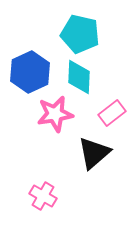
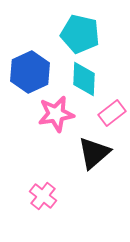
cyan diamond: moved 5 px right, 2 px down
pink star: moved 1 px right
pink cross: rotated 8 degrees clockwise
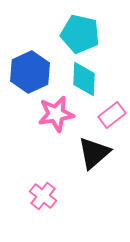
pink rectangle: moved 2 px down
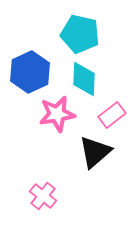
pink star: moved 1 px right
black triangle: moved 1 px right, 1 px up
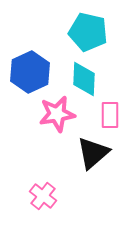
cyan pentagon: moved 8 px right, 2 px up
pink rectangle: moved 2 px left; rotated 52 degrees counterclockwise
black triangle: moved 2 px left, 1 px down
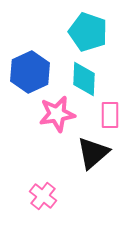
cyan pentagon: rotated 6 degrees clockwise
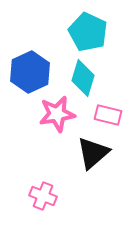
cyan pentagon: rotated 6 degrees clockwise
cyan diamond: moved 1 px left, 1 px up; rotated 15 degrees clockwise
pink rectangle: moved 2 px left; rotated 76 degrees counterclockwise
pink cross: rotated 16 degrees counterclockwise
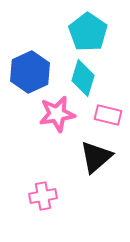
cyan pentagon: rotated 9 degrees clockwise
black triangle: moved 3 px right, 4 px down
pink cross: rotated 32 degrees counterclockwise
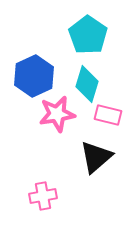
cyan pentagon: moved 3 px down
blue hexagon: moved 4 px right, 4 px down
cyan diamond: moved 4 px right, 6 px down
